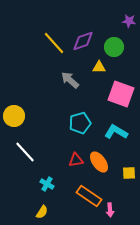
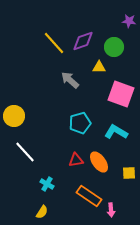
pink arrow: moved 1 px right
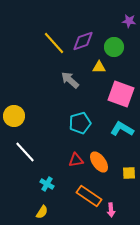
cyan L-shape: moved 6 px right, 3 px up
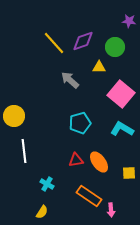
green circle: moved 1 px right
pink square: rotated 20 degrees clockwise
white line: moved 1 px left, 1 px up; rotated 35 degrees clockwise
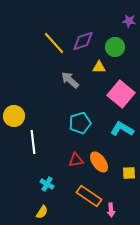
white line: moved 9 px right, 9 px up
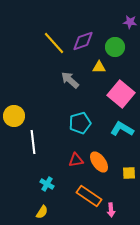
purple star: moved 1 px right, 1 px down
